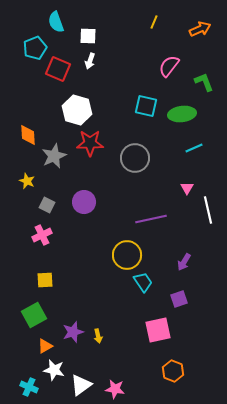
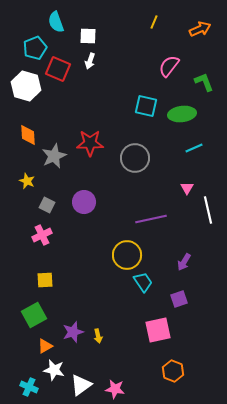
white hexagon: moved 51 px left, 24 px up
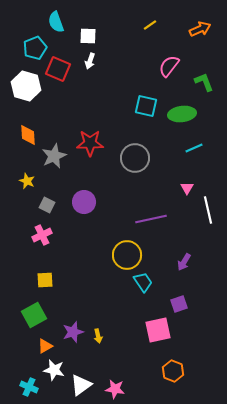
yellow line: moved 4 px left, 3 px down; rotated 32 degrees clockwise
purple square: moved 5 px down
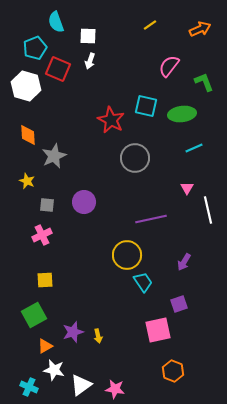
red star: moved 21 px right, 23 px up; rotated 28 degrees clockwise
gray square: rotated 21 degrees counterclockwise
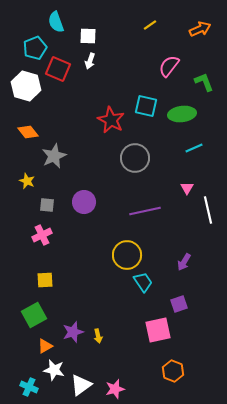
orange diamond: moved 3 px up; rotated 35 degrees counterclockwise
purple line: moved 6 px left, 8 px up
pink star: rotated 24 degrees counterclockwise
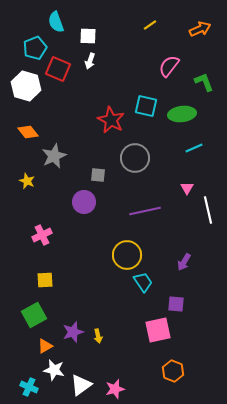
gray square: moved 51 px right, 30 px up
purple square: moved 3 px left; rotated 24 degrees clockwise
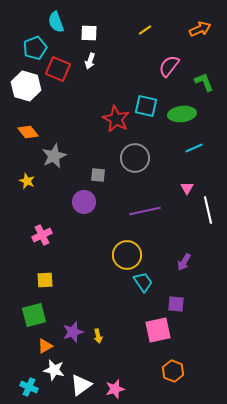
yellow line: moved 5 px left, 5 px down
white square: moved 1 px right, 3 px up
red star: moved 5 px right, 1 px up
green square: rotated 15 degrees clockwise
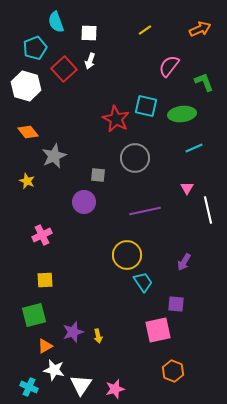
red square: moved 6 px right; rotated 25 degrees clockwise
white triangle: rotated 20 degrees counterclockwise
